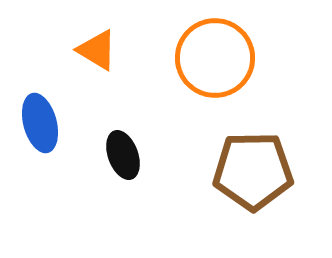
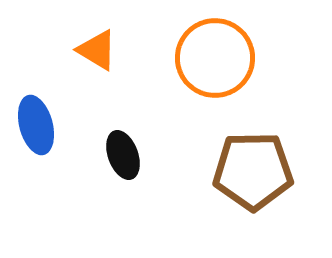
blue ellipse: moved 4 px left, 2 px down
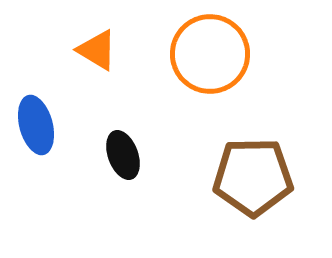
orange circle: moved 5 px left, 4 px up
brown pentagon: moved 6 px down
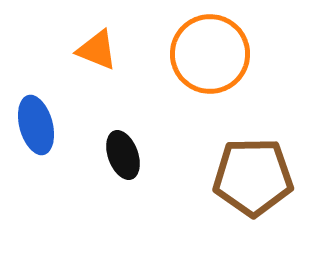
orange triangle: rotated 9 degrees counterclockwise
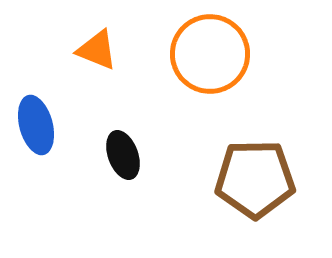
brown pentagon: moved 2 px right, 2 px down
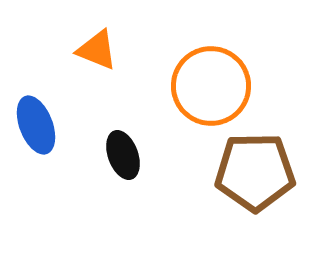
orange circle: moved 1 px right, 32 px down
blue ellipse: rotated 6 degrees counterclockwise
brown pentagon: moved 7 px up
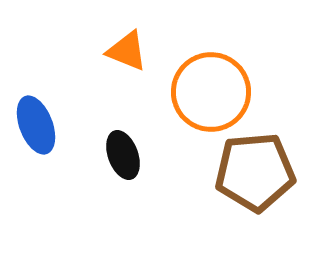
orange triangle: moved 30 px right, 1 px down
orange circle: moved 6 px down
brown pentagon: rotated 4 degrees counterclockwise
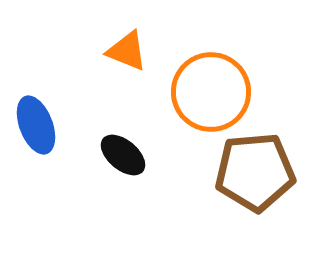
black ellipse: rotated 30 degrees counterclockwise
